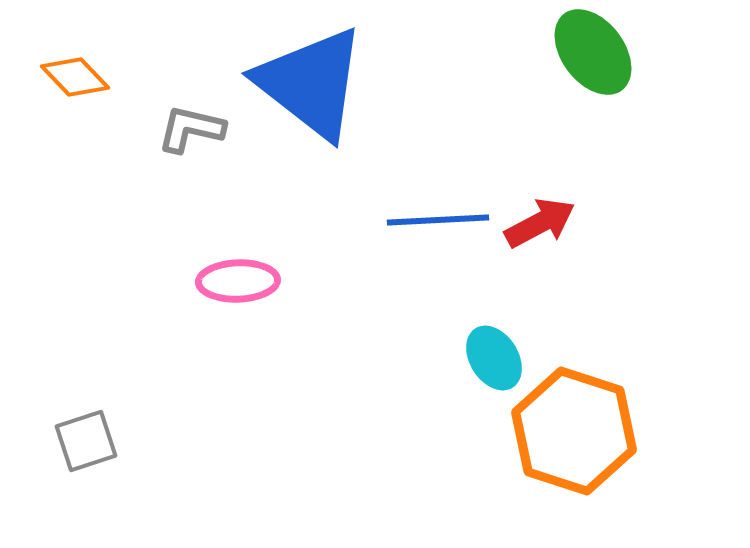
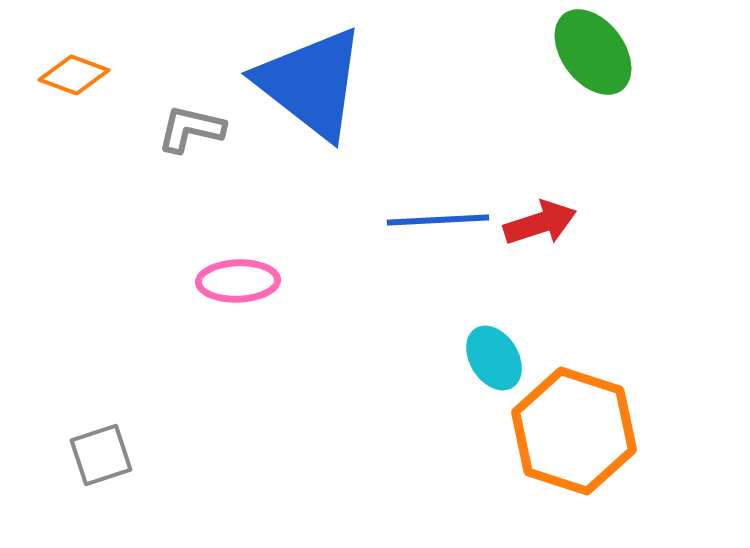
orange diamond: moved 1 px left, 2 px up; rotated 26 degrees counterclockwise
red arrow: rotated 10 degrees clockwise
gray square: moved 15 px right, 14 px down
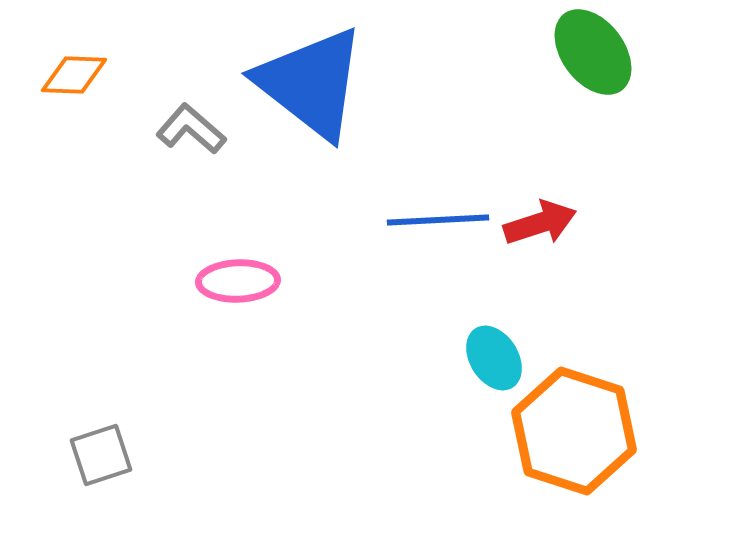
orange diamond: rotated 18 degrees counterclockwise
gray L-shape: rotated 28 degrees clockwise
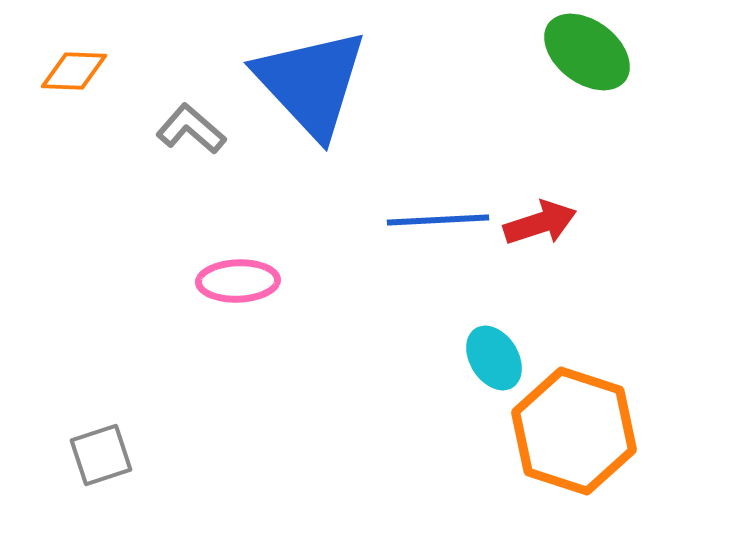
green ellipse: moved 6 px left; rotated 16 degrees counterclockwise
orange diamond: moved 4 px up
blue triangle: rotated 9 degrees clockwise
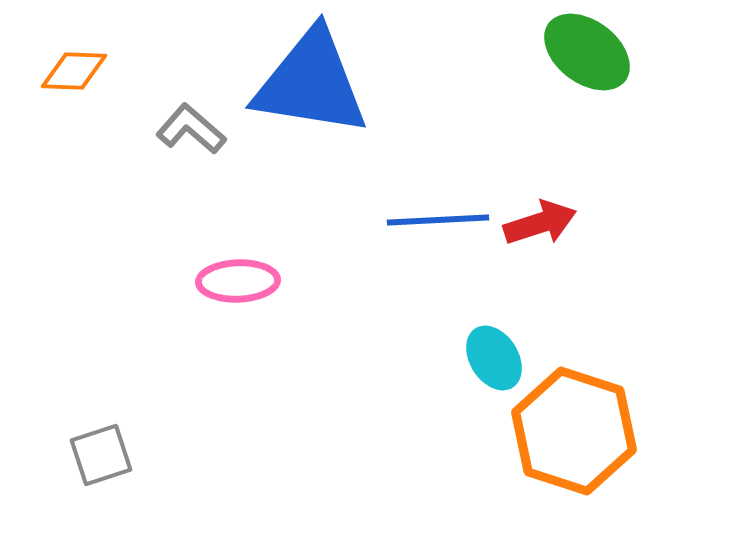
blue triangle: rotated 38 degrees counterclockwise
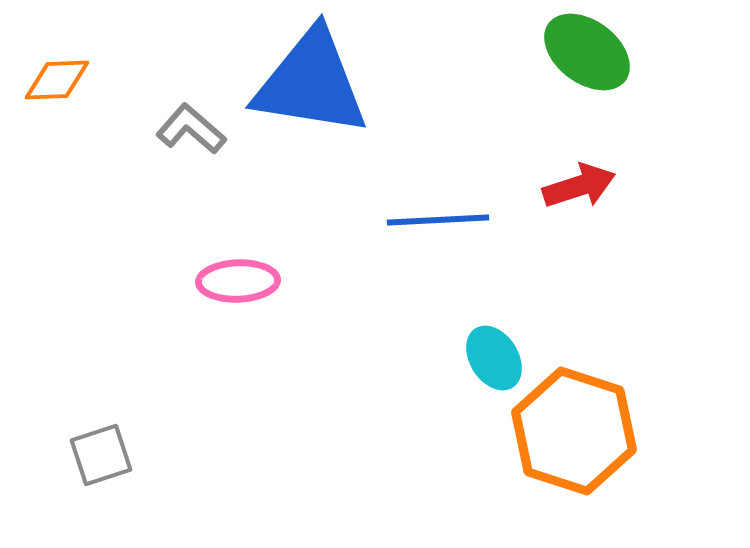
orange diamond: moved 17 px left, 9 px down; rotated 4 degrees counterclockwise
red arrow: moved 39 px right, 37 px up
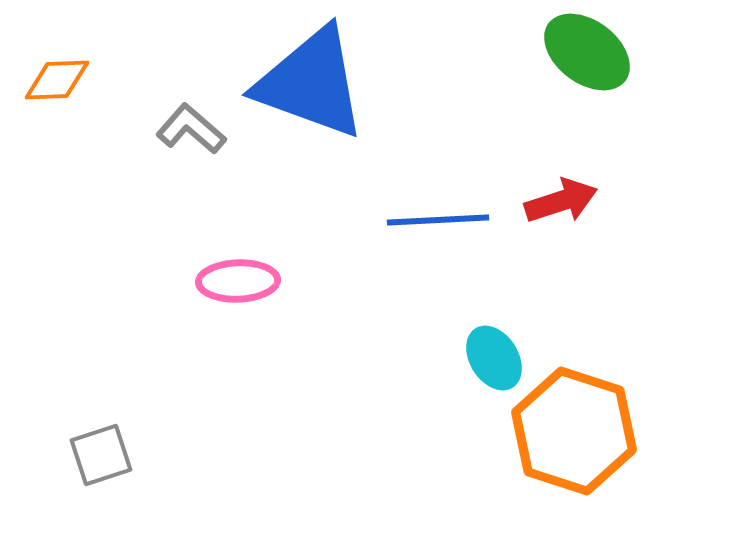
blue triangle: rotated 11 degrees clockwise
red arrow: moved 18 px left, 15 px down
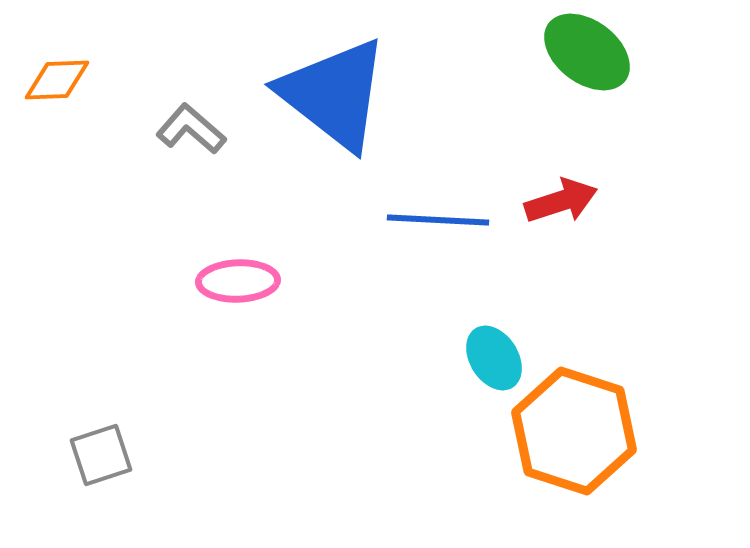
blue triangle: moved 23 px right, 11 px down; rotated 18 degrees clockwise
blue line: rotated 6 degrees clockwise
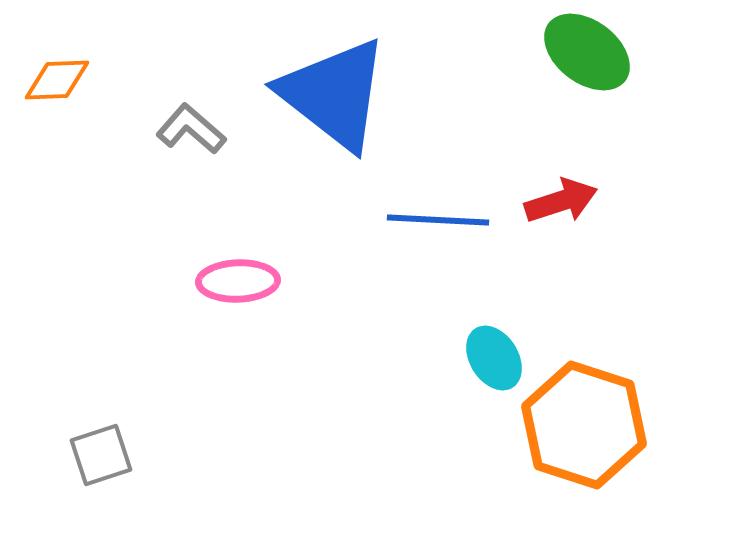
orange hexagon: moved 10 px right, 6 px up
